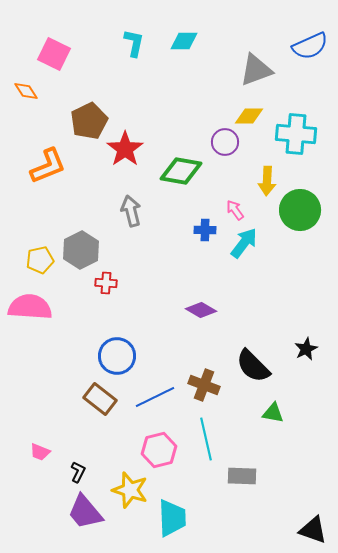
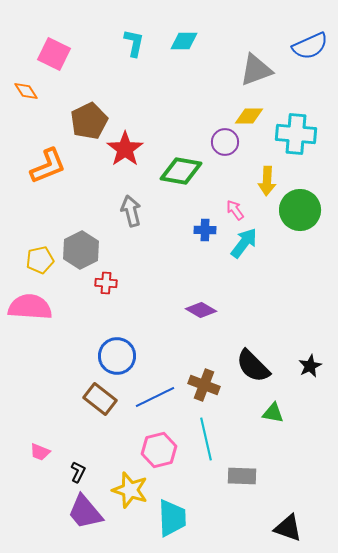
black star: moved 4 px right, 17 px down
black triangle: moved 25 px left, 2 px up
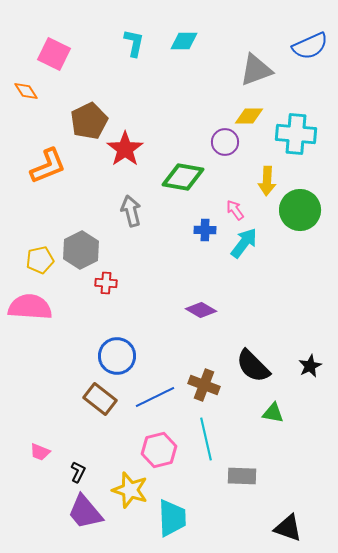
green diamond: moved 2 px right, 6 px down
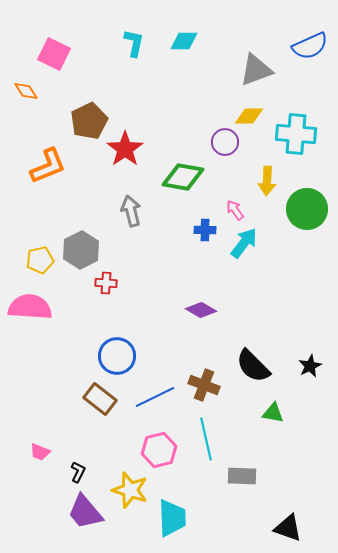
green circle: moved 7 px right, 1 px up
